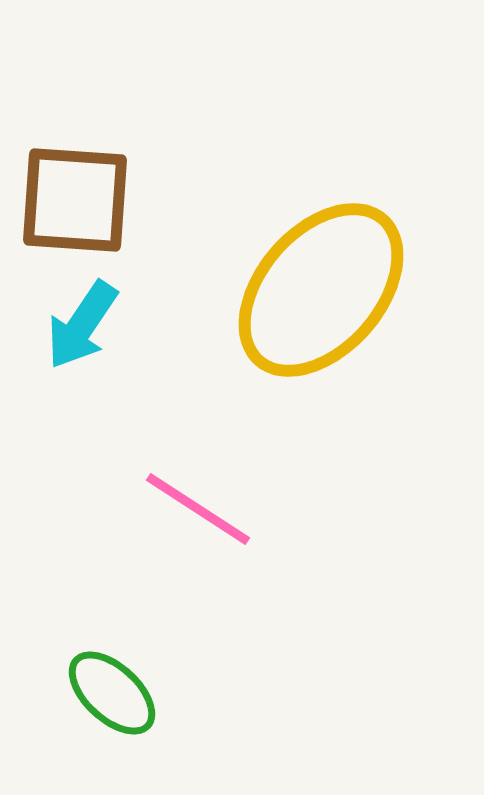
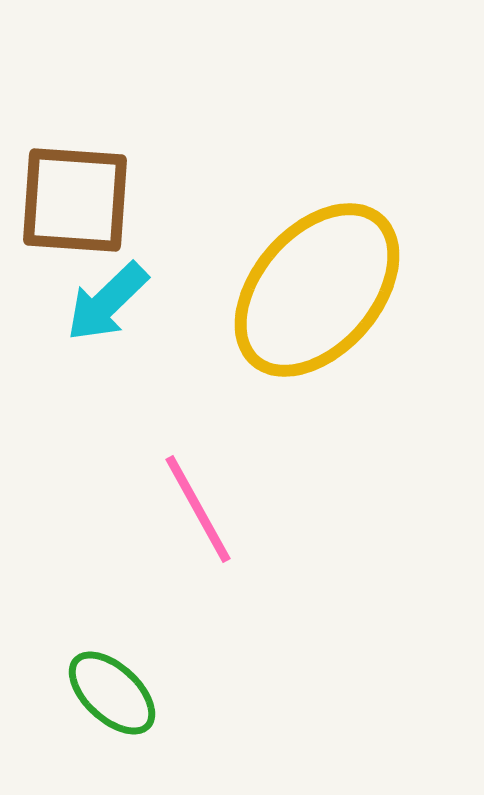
yellow ellipse: moved 4 px left
cyan arrow: moved 25 px right, 23 px up; rotated 12 degrees clockwise
pink line: rotated 28 degrees clockwise
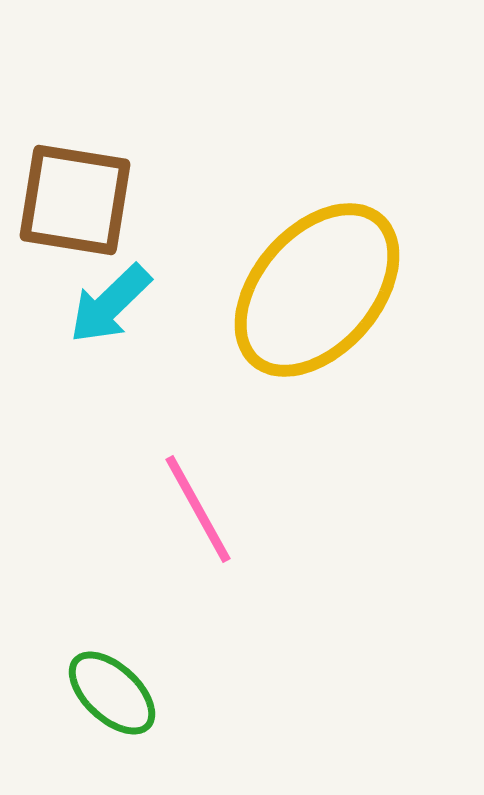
brown square: rotated 5 degrees clockwise
cyan arrow: moved 3 px right, 2 px down
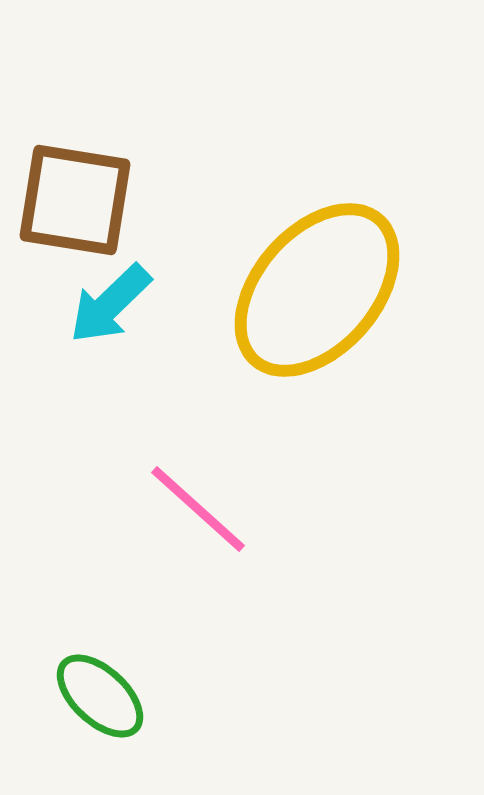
pink line: rotated 19 degrees counterclockwise
green ellipse: moved 12 px left, 3 px down
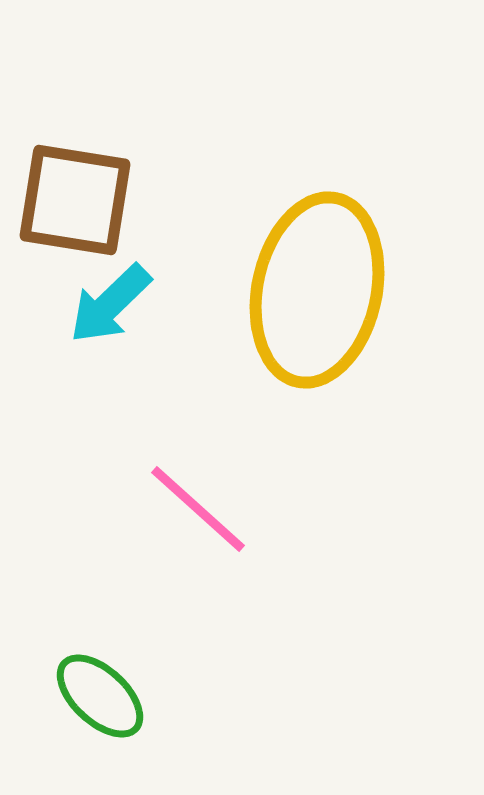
yellow ellipse: rotated 29 degrees counterclockwise
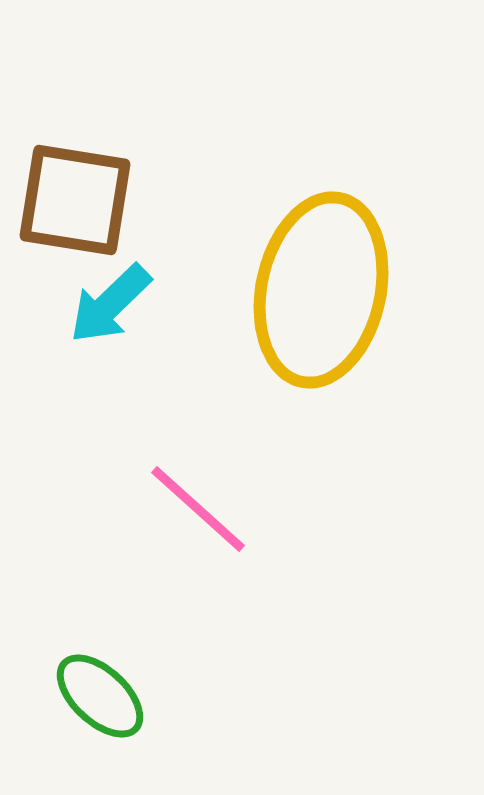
yellow ellipse: moved 4 px right
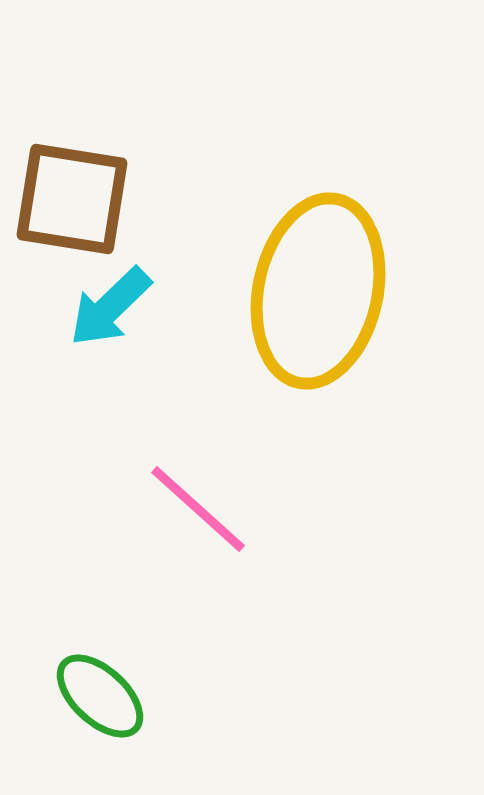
brown square: moved 3 px left, 1 px up
yellow ellipse: moved 3 px left, 1 px down
cyan arrow: moved 3 px down
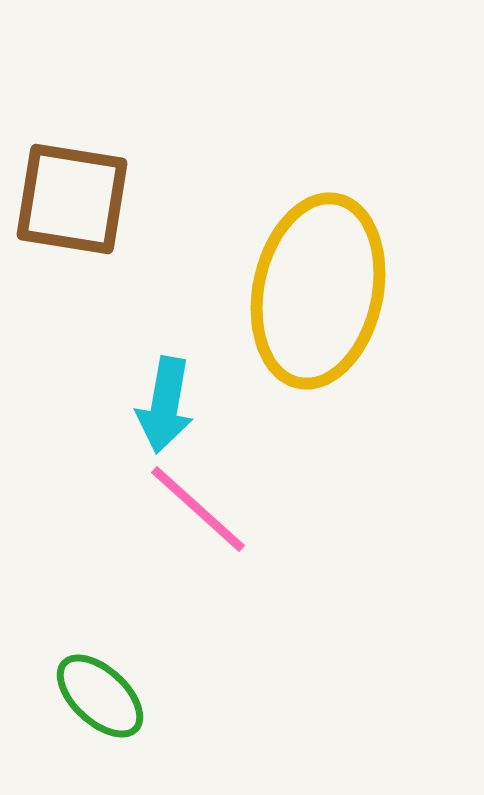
cyan arrow: moved 55 px right, 98 px down; rotated 36 degrees counterclockwise
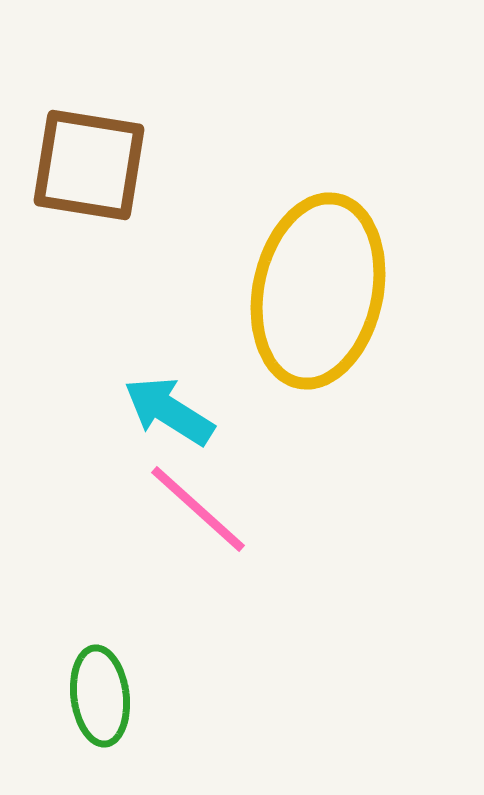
brown square: moved 17 px right, 34 px up
cyan arrow: moved 4 px right, 6 px down; rotated 112 degrees clockwise
green ellipse: rotated 40 degrees clockwise
